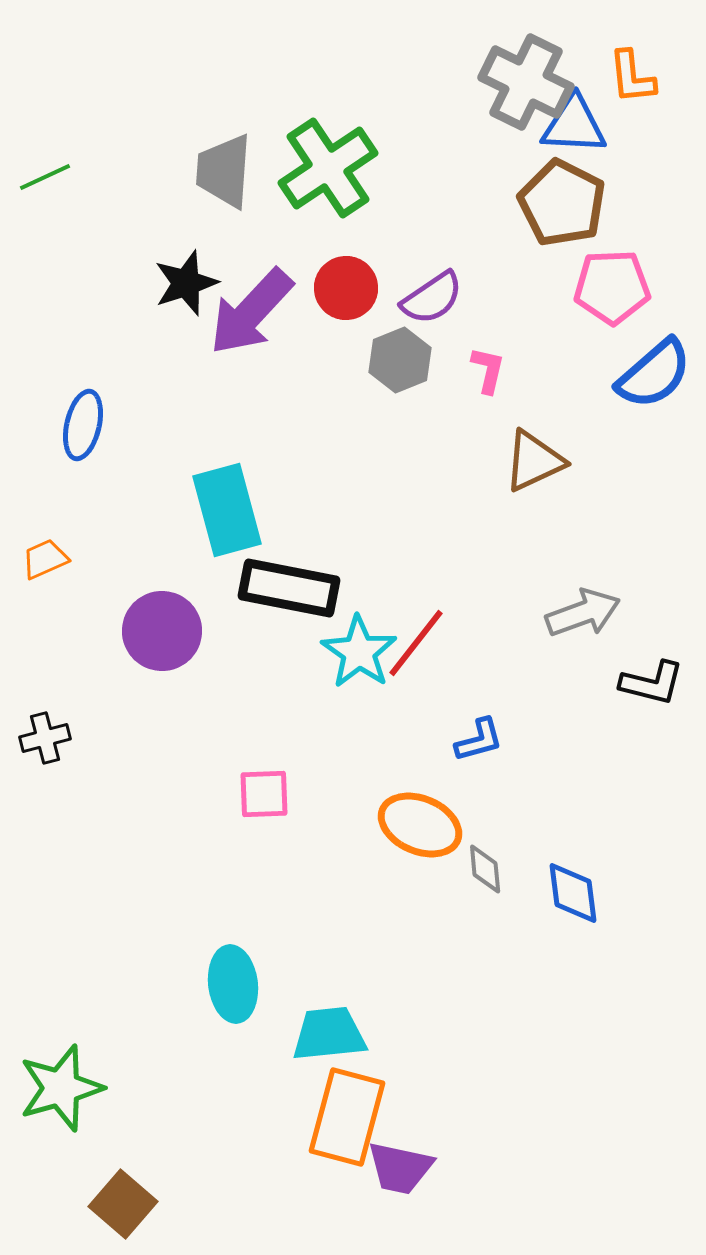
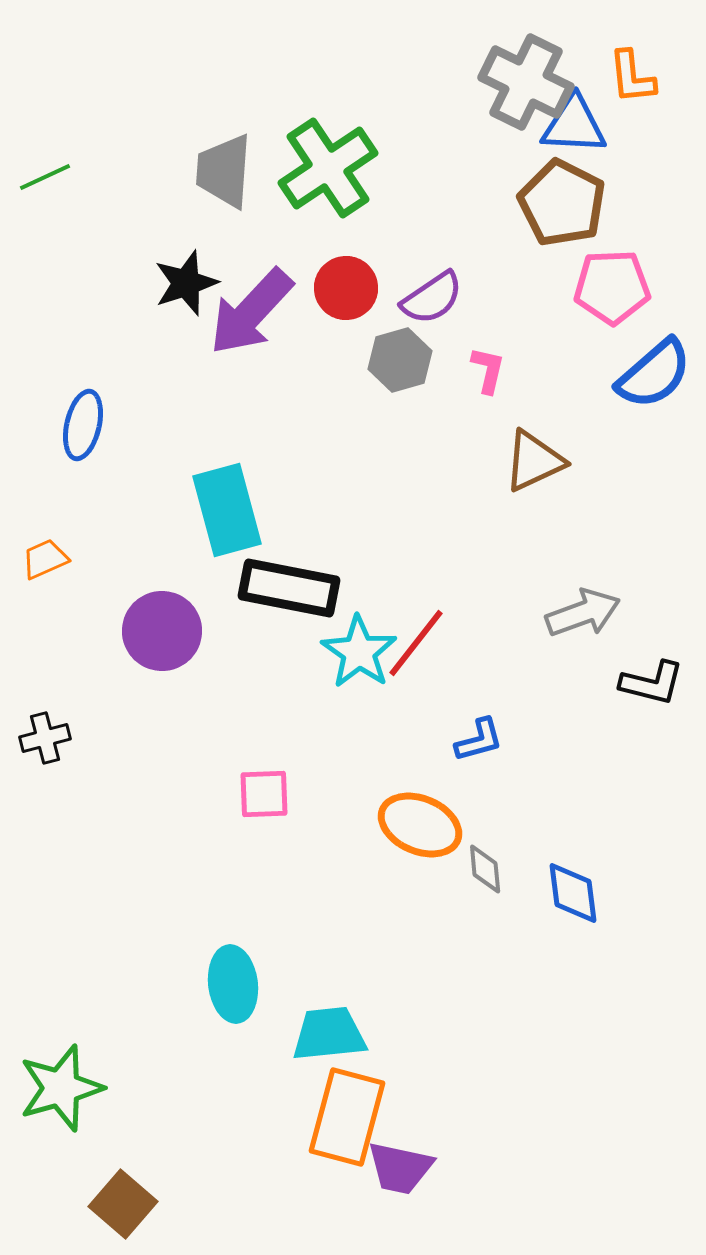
gray hexagon: rotated 6 degrees clockwise
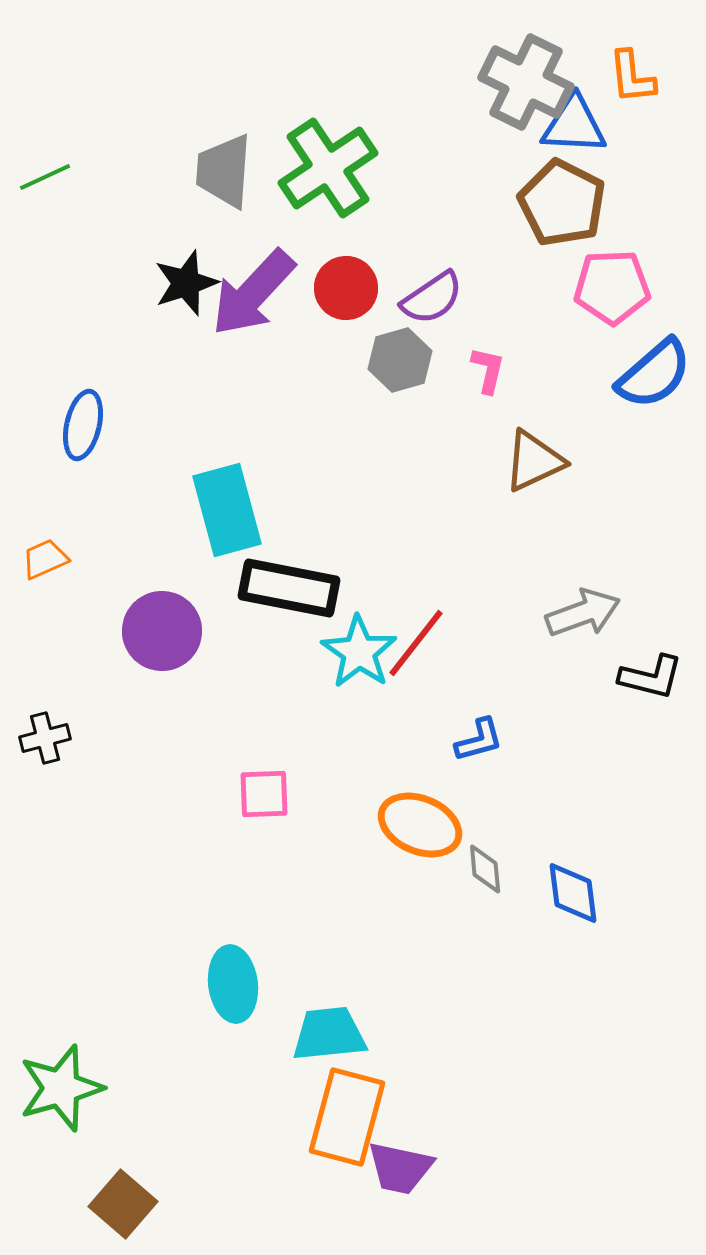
purple arrow: moved 2 px right, 19 px up
black L-shape: moved 1 px left, 6 px up
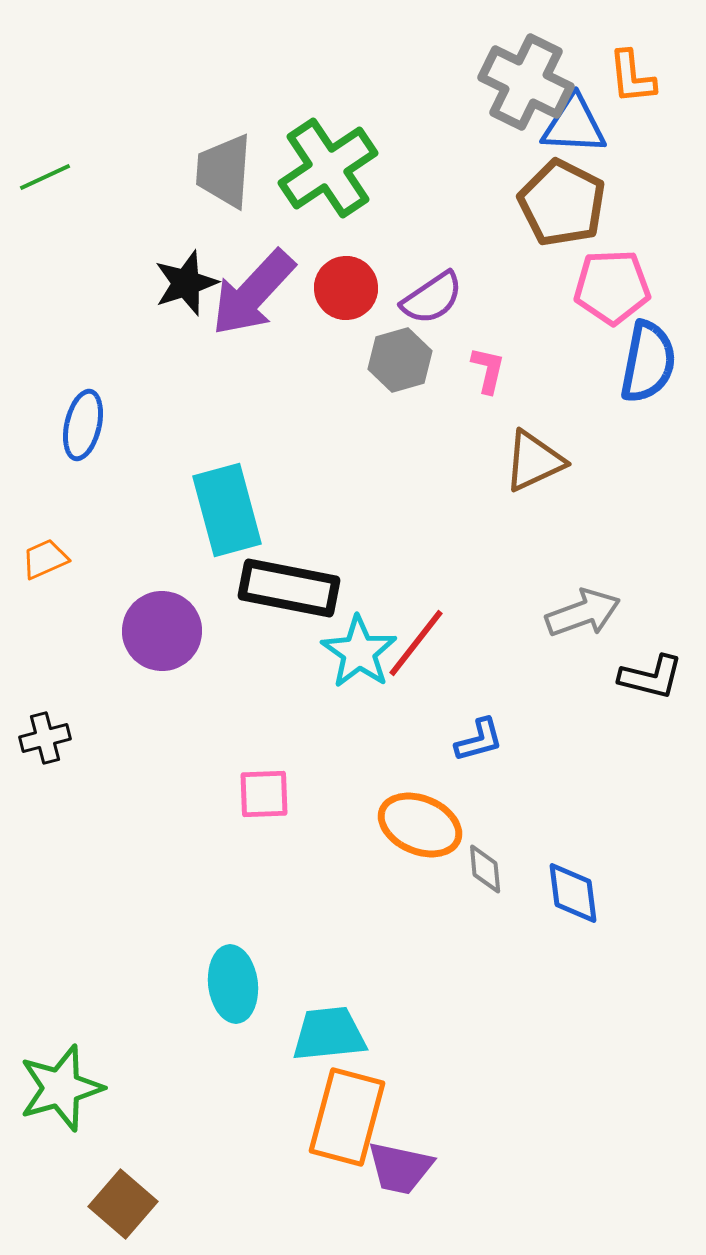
blue semicircle: moved 6 px left, 12 px up; rotated 38 degrees counterclockwise
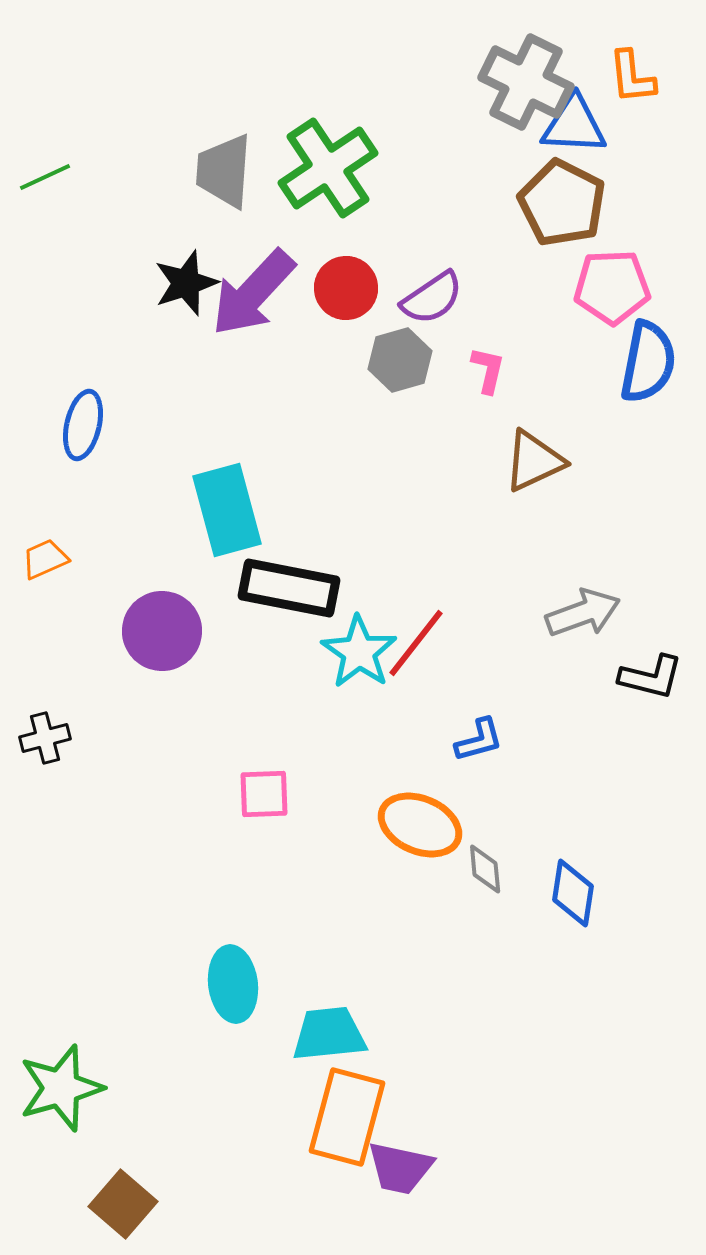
blue diamond: rotated 16 degrees clockwise
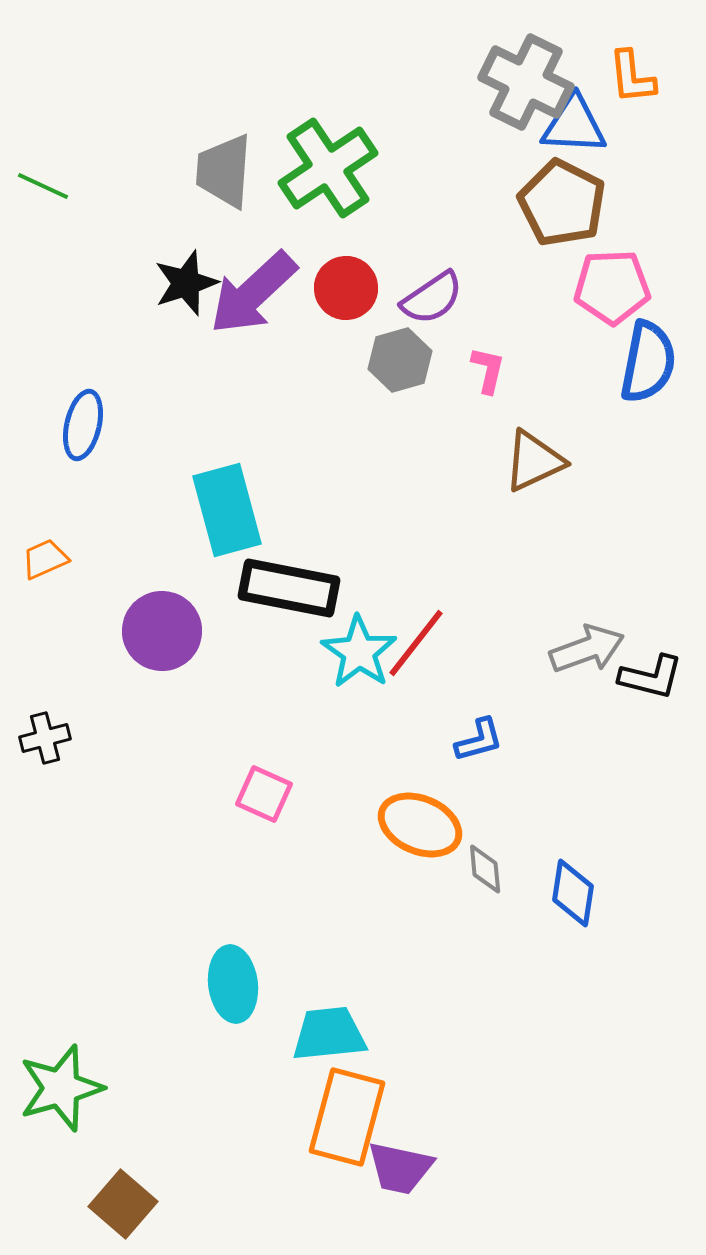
green line: moved 2 px left, 9 px down; rotated 50 degrees clockwise
purple arrow: rotated 4 degrees clockwise
gray arrow: moved 4 px right, 36 px down
pink square: rotated 26 degrees clockwise
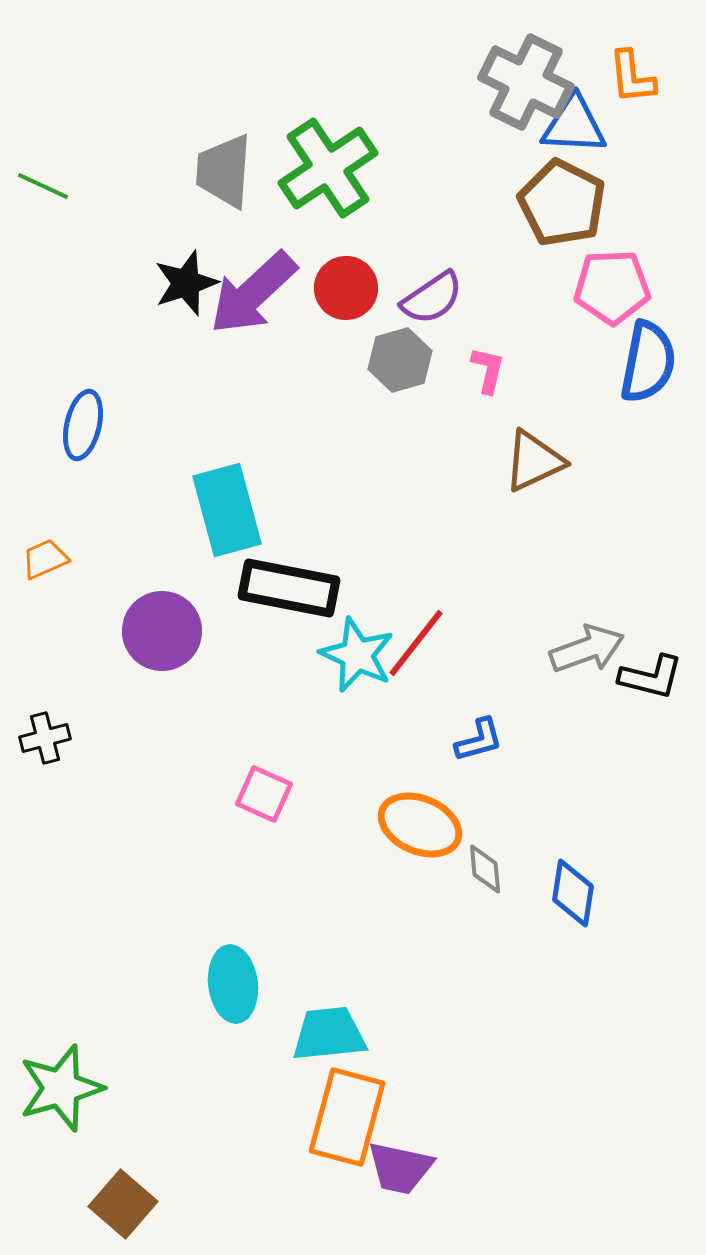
cyan star: moved 2 px left, 3 px down; rotated 10 degrees counterclockwise
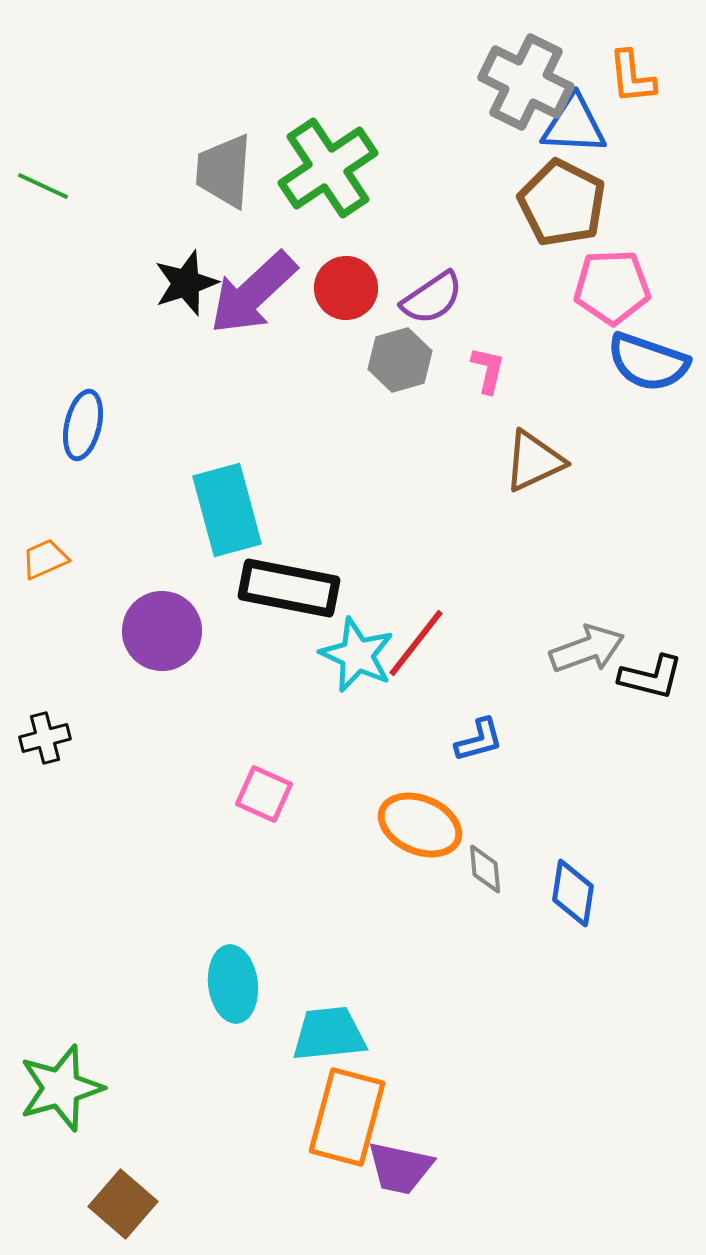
blue semicircle: rotated 98 degrees clockwise
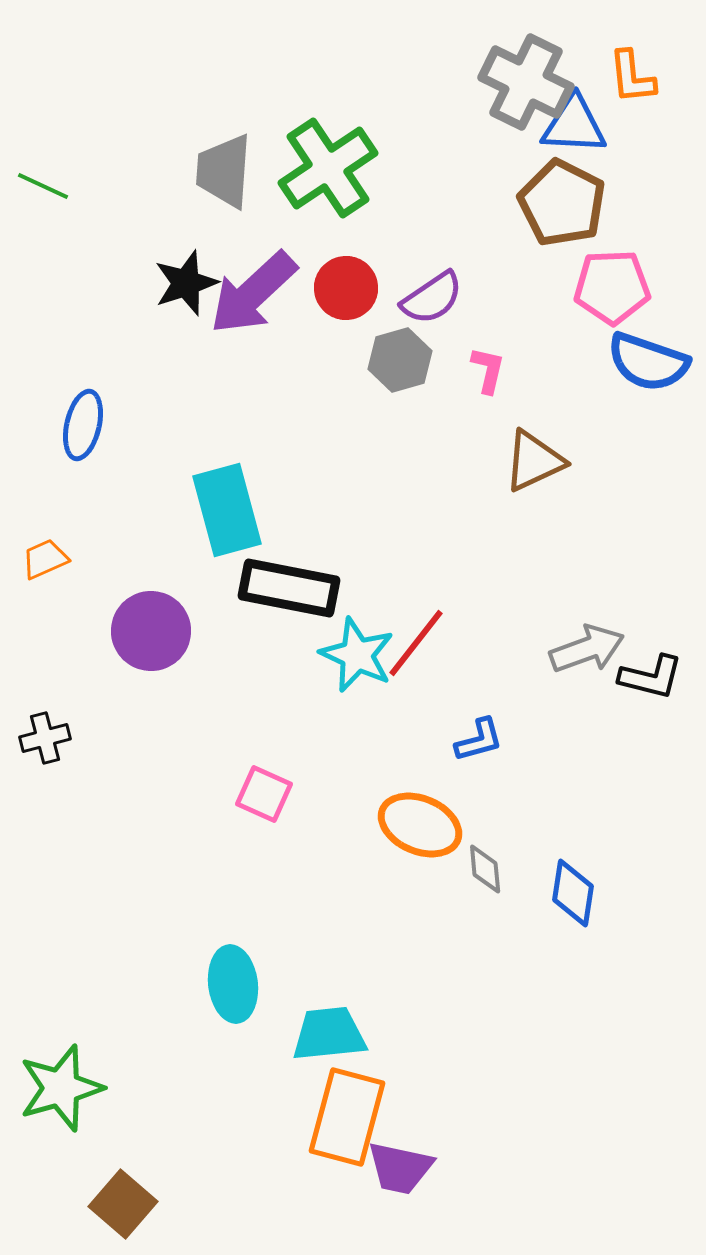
purple circle: moved 11 px left
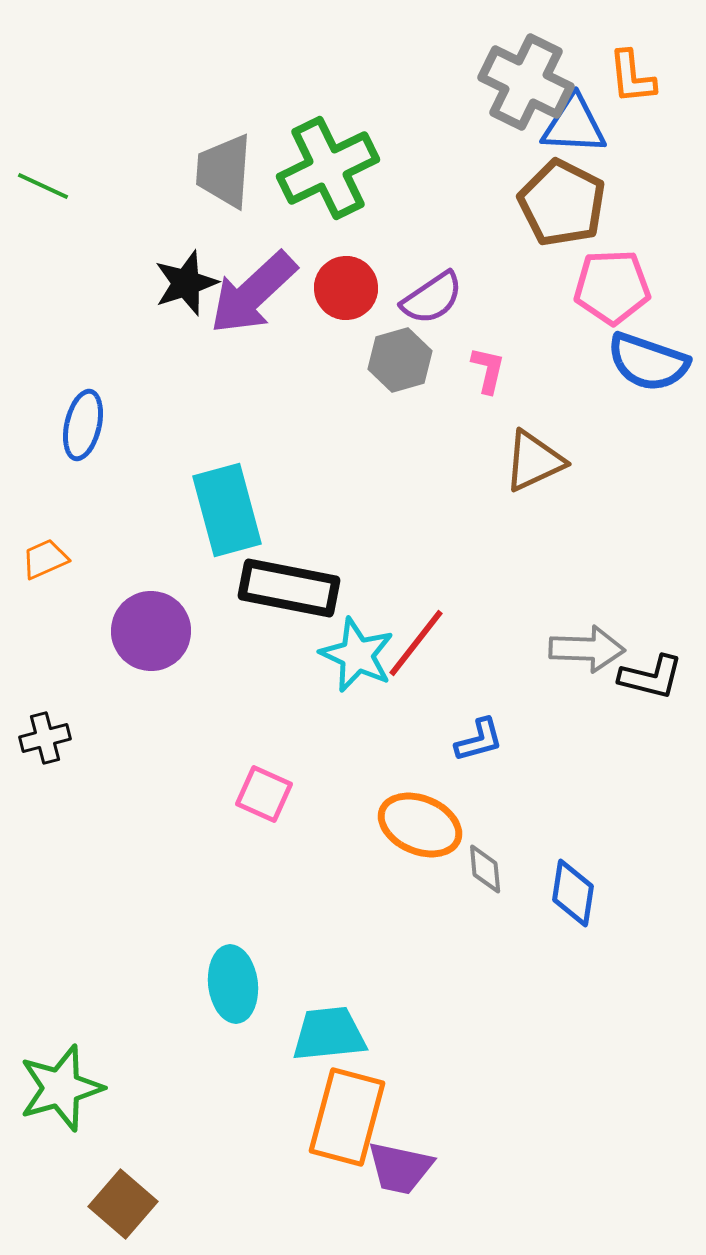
green cross: rotated 8 degrees clockwise
gray arrow: rotated 22 degrees clockwise
